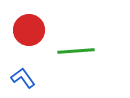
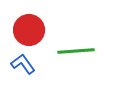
blue L-shape: moved 14 px up
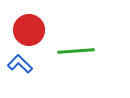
blue L-shape: moved 3 px left; rotated 10 degrees counterclockwise
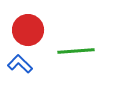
red circle: moved 1 px left
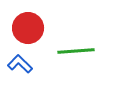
red circle: moved 2 px up
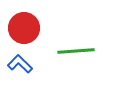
red circle: moved 4 px left
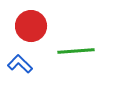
red circle: moved 7 px right, 2 px up
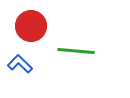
green line: rotated 9 degrees clockwise
